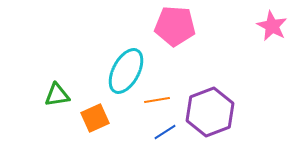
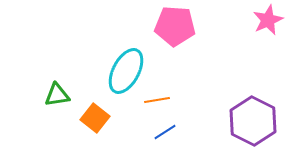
pink star: moved 4 px left, 6 px up; rotated 20 degrees clockwise
purple hexagon: moved 43 px right, 9 px down; rotated 12 degrees counterclockwise
orange square: rotated 28 degrees counterclockwise
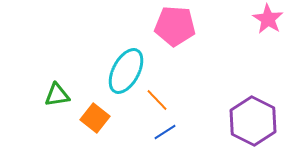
pink star: moved 1 px up; rotated 16 degrees counterclockwise
orange line: rotated 55 degrees clockwise
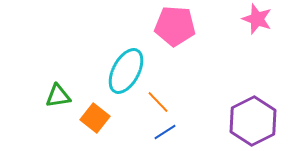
pink star: moved 11 px left; rotated 12 degrees counterclockwise
green triangle: moved 1 px right, 1 px down
orange line: moved 1 px right, 2 px down
purple hexagon: rotated 6 degrees clockwise
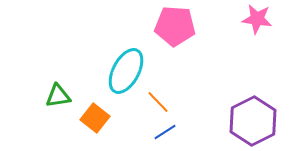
pink star: rotated 12 degrees counterclockwise
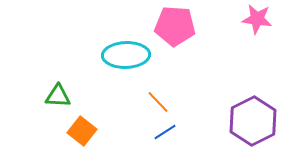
cyan ellipse: moved 16 px up; rotated 60 degrees clockwise
green triangle: rotated 12 degrees clockwise
orange square: moved 13 px left, 13 px down
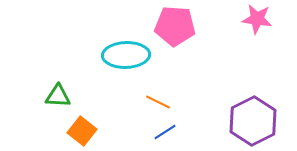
orange line: rotated 20 degrees counterclockwise
